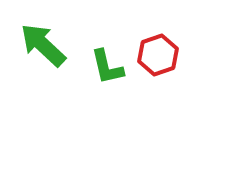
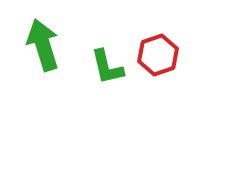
green arrow: rotated 30 degrees clockwise
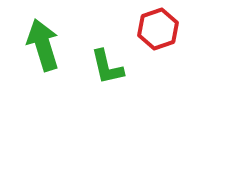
red hexagon: moved 26 px up
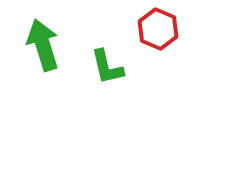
red hexagon: rotated 18 degrees counterclockwise
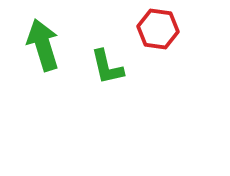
red hexagon: rotated 15 degrees counterclockwise
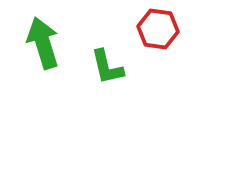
green arrow: moved 2 px up
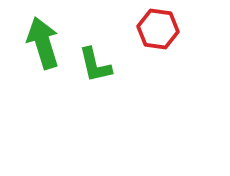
green L-shape: moved 12 px left, 2 px up
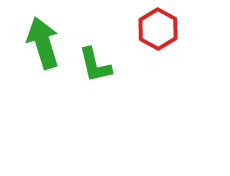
red hexagon: rotated 21 degrees clockwise
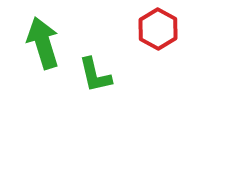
green L-shape: moved 10 px down
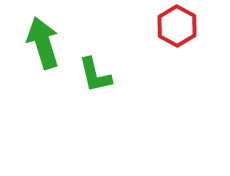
red hexagon: moved 19 px right, 3 px up
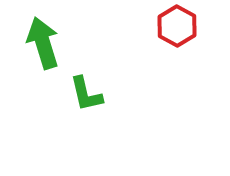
green L-shape: moved 9 px left, 19 px down
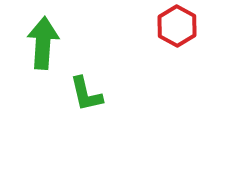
green arrow: rotated 21 degrees clockwise
